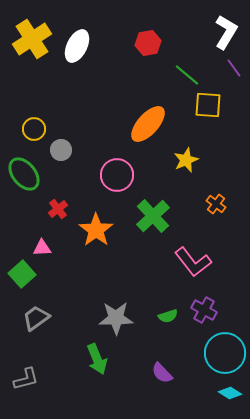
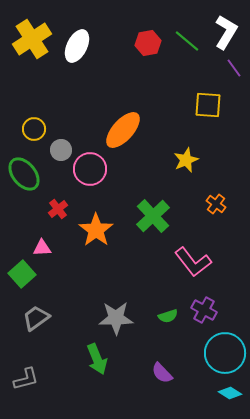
green line: moved 34 px up
orange ellipse: moved 25 px left, 6 px down
pink circle: moved 27 px left, 6 px up
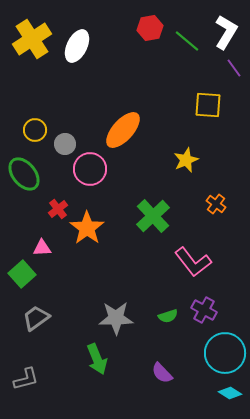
red hexagon: moved 2 px right, 15 px up
yellow circle: moved 1 px right, 1 px down
gray circle: moved 4 px right, 6 px up
orange star: moved 9 px left, 2 px up
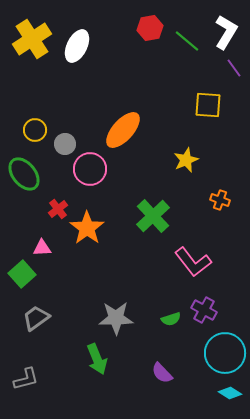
orange cross: moved 4 px right, 4 px up; rotated 18 degrees counterclockwise
green semicircle: moved 3 px right, 3 px down
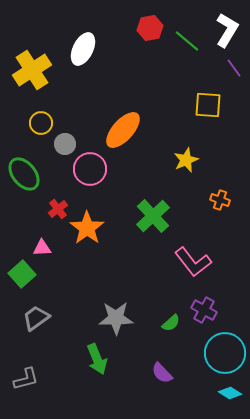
white L-shape: moved 1 px right, 2 px up
yellow cross: moved 31 px down
white ellipse: moved 6 px right, 3 px down
yellow circle: moved 6 px right, 7 px up
green semicircle: moved 4 px down; rotated 24 degrees counterclockwise
